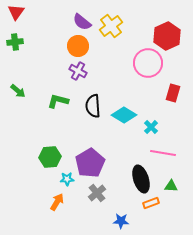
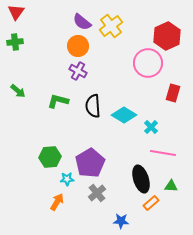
orange rectangle: rotated 21 degrees counterclockwise
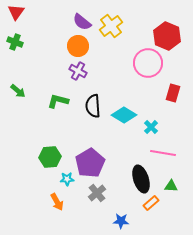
red hexagon: rotated 12 degrees counterclockwise
green cross: rotated 28 degrees clockwise
orange arrow: rotated 120 degrees clockwise
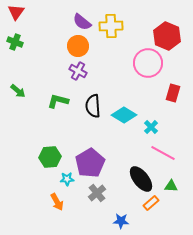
yellow cross: rotated 35 degrees clockwise
pink line: rotated 20 degrees clockwise
black ellipse: rotated 20 degrees counterclockwise
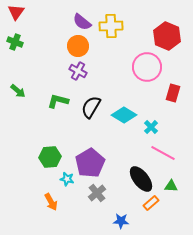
pink circle: moved 1 px left, 4 px down
black semicircle: moved 2 px left, 1 px down; rotated 35 degrees clockwise
cyan star: rotated 16 degrees clockwise
orange arrow: moved 6 px left
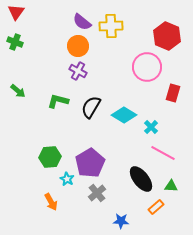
cyan star: rotated 16 degrees clockwise
orange rectangle: moved 5 px right, 4 px down
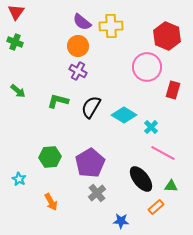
red rectangle: moved 3 px up
cyan star: moved 48 px left
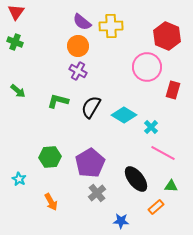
black ellipse: moved 5 px left
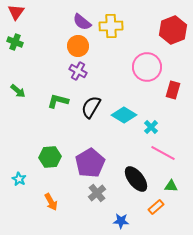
red hexagon: moved 6 px right, 6 px up; rotated 16 degrees clockwise
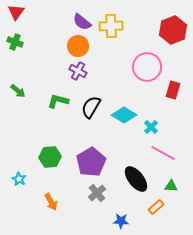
purple pentagon: moved 1 px right, 1 px up
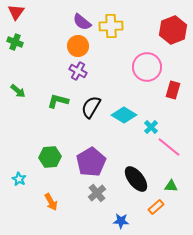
pink line: moved 6 px right, 6 px up; rotated 10 degrees clockwise
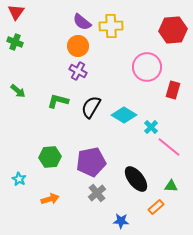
red hexagon: rotated 16 degrees clockwise
purple pentagon: rotated 20 degrees clockwise
orange arrow: moved 1 px left, 3 px up; rotated 78 degrees counterclockwise
